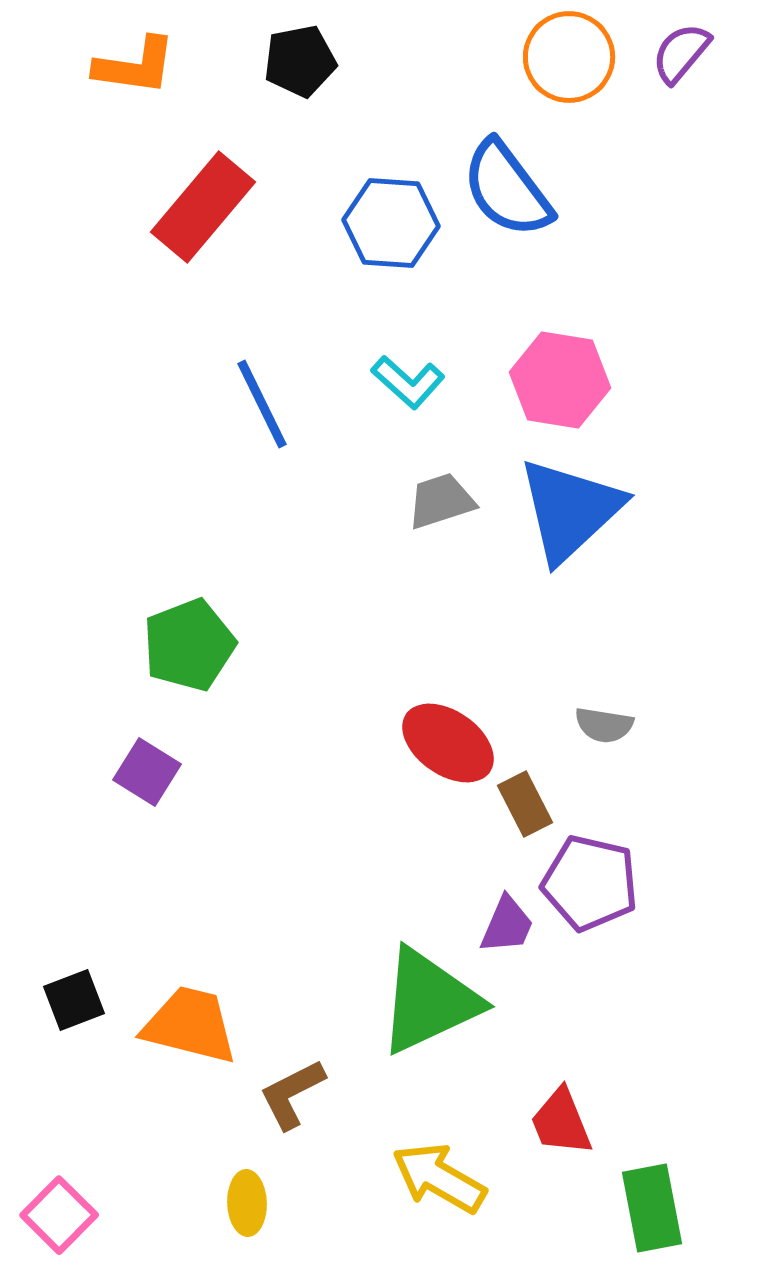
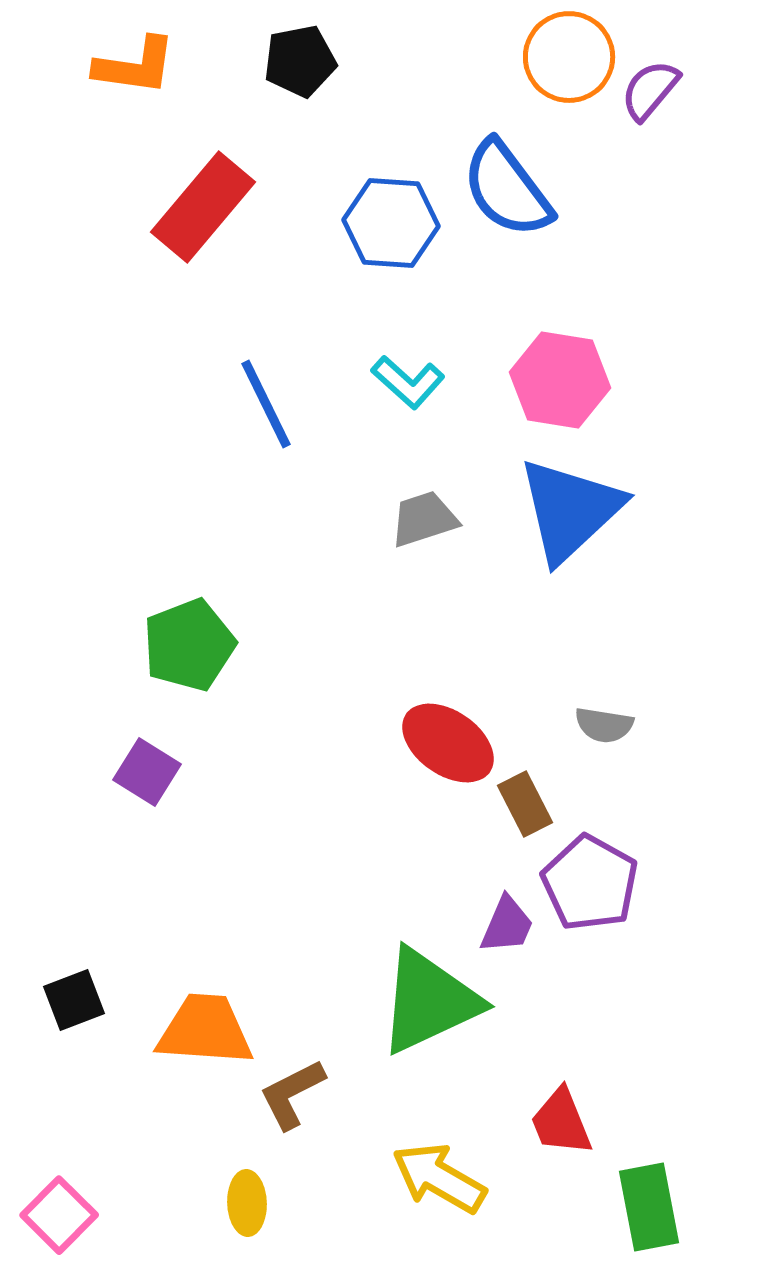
purple semicircle: moved 31 px left, 37 px down
blue line: moved 4 px right
gray trapezoid: moved 17 px left, 18 px down
purple pentagon: rotated 16 degrees clockwise
orange trapezoid: moved 15 px right, 5 px down; rotated 10 degrees counterclockwise
green rectangle: moved 3 px left, 1 px up
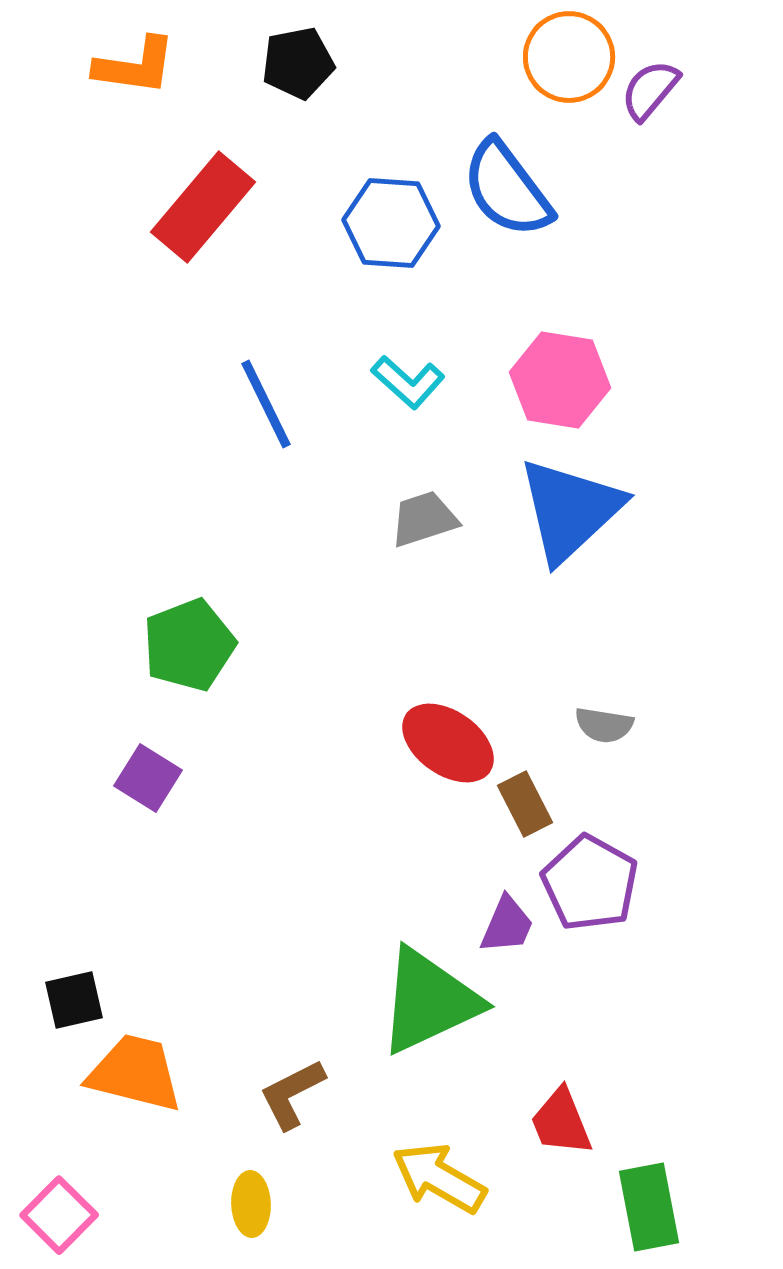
black pentagon: moved 2 px left, 2 px down
purple square: moved 1 px right, 6 px down
black square: rotated 8 degrees clockwise
orange trapezoid: moved 70 px left, 43 px down; rotated 10 degrees clockwise
yellow ellipse: moved 4 px right, 1 px down
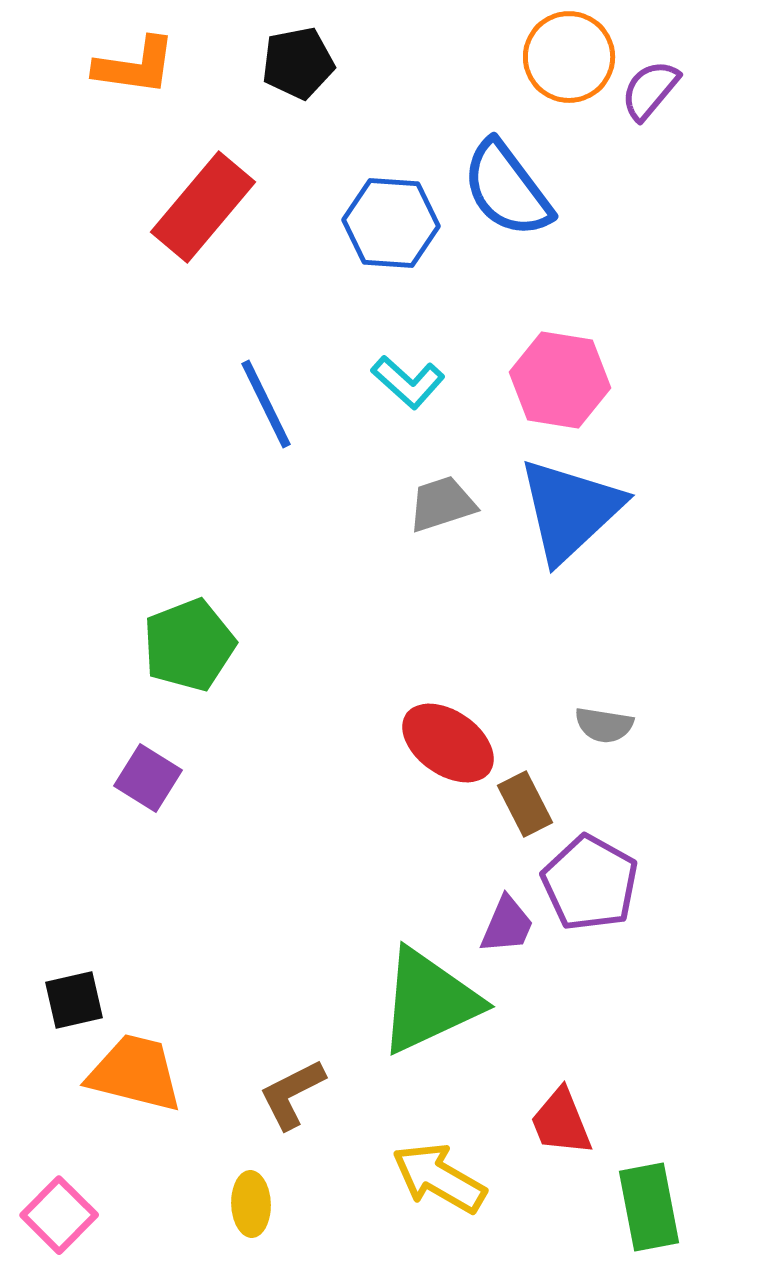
gray trapezoid: moved 18 px right, 15 px up
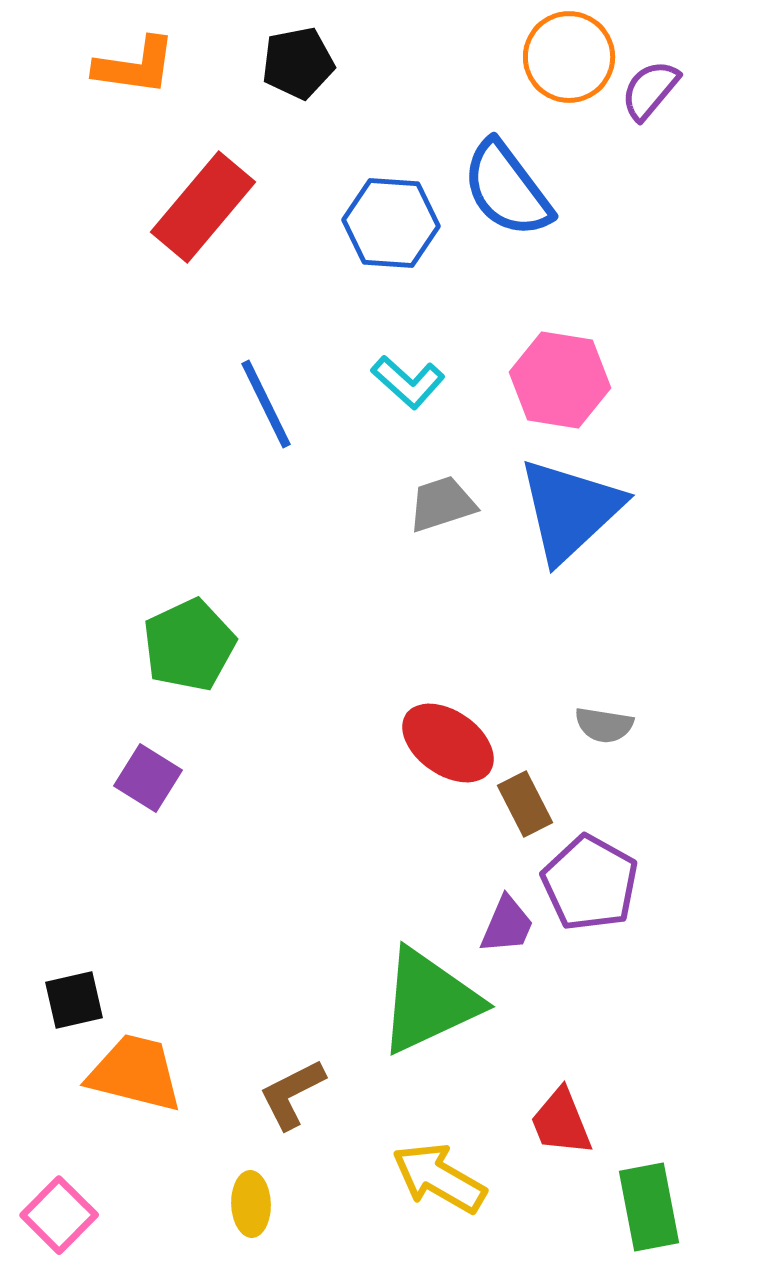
green pentagon: rotated 4 degrees counterclockwise
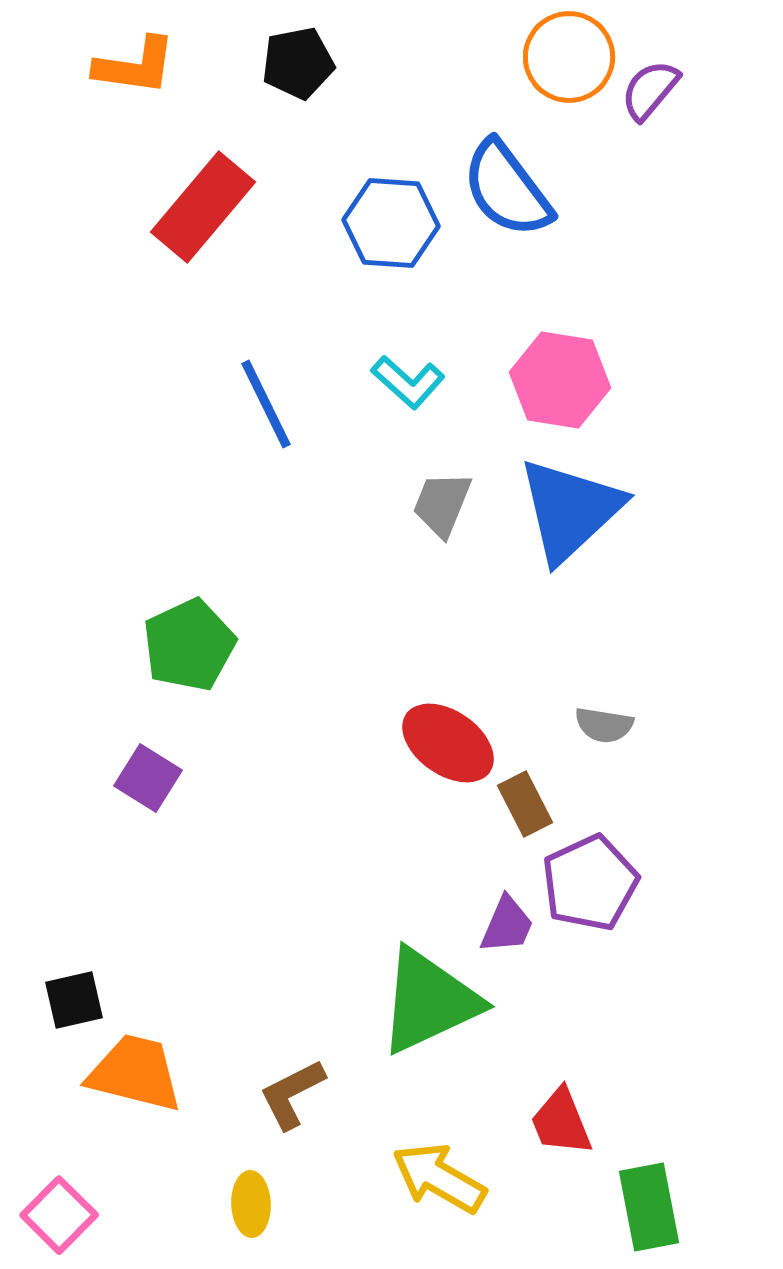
gray trapezoid: rotated 50 degrees counterclockwise
purple pentagon: rotated 18 degrees clockwise
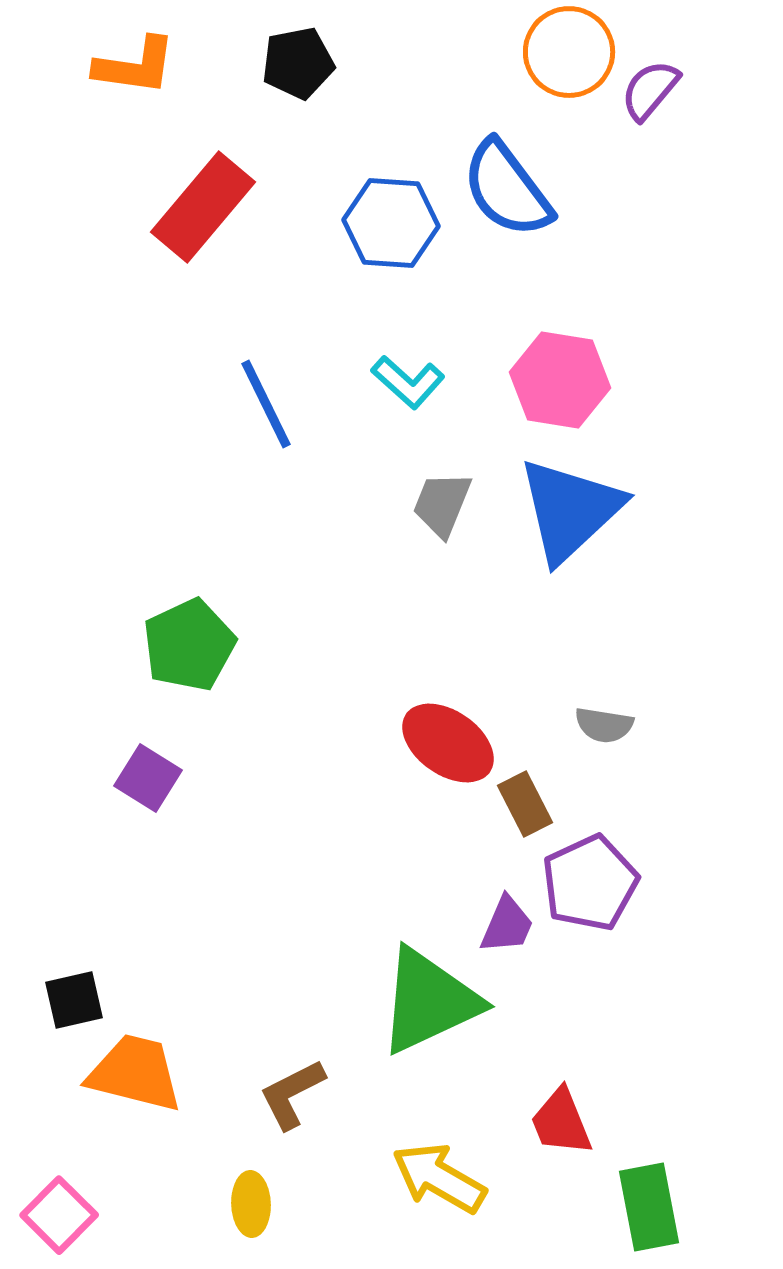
orange circle: moved 5 px up
